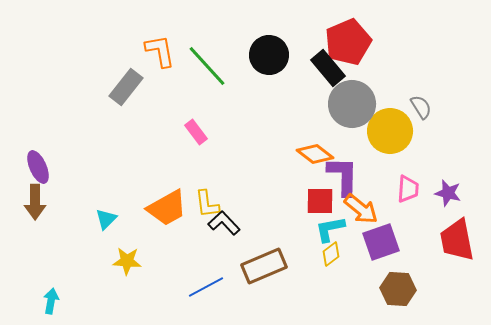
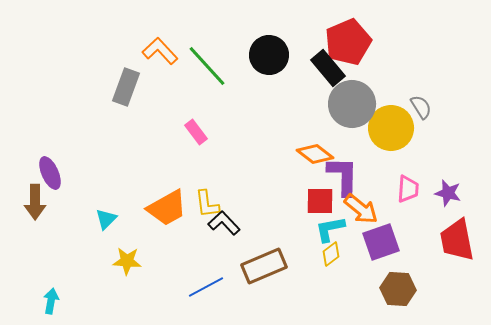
orange L-shape: rotated 33 degrees counterclockwise
gray rectangle: rotated 18 degrees counterclockwise
yellow circle: moved 1 px right, 3 px up
purple ellipse: moved 12 px right, 6 px down
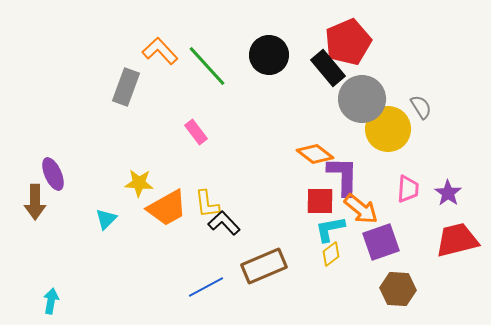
gray circle: moved 10 px right, 5 px up
yellow circle: moved 3 px left, 1 px down
purple ellipse: moved 3 px right, 1 px down
purple star: rotated 20 degrees clockwise
red trapezoid: rotated 87 degrees clockwise
yellow star: moved 12 px right, 78 px up
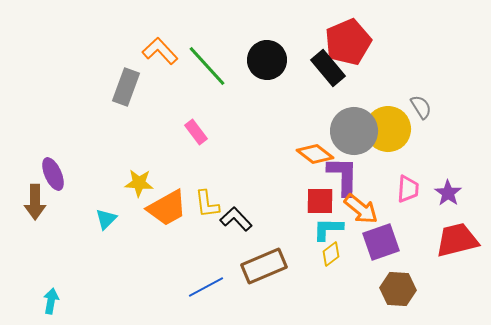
black circle: moved 2 px left, 5 px down
gray circle: moved 8 px left, 32 px down
black L-shape: moved 12 px right, 4 px up
cyan L-shape: moved 2 px left; rotated 12 degrees clockwise
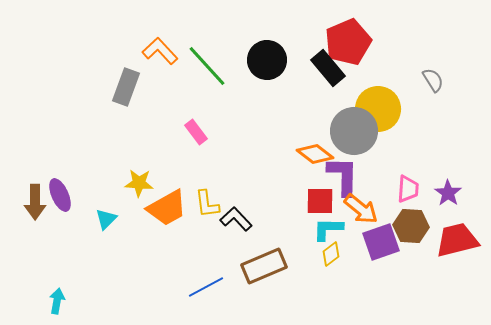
gray semicircle: moved 12 px right, 27 px up
yellow circle: moved 10 px left, 20 px up
purple ellipse: moved 7 px right, 21 px down
brown hexagon: moved 13 px right, 63 px up
cyan arrow: moved 6 px right
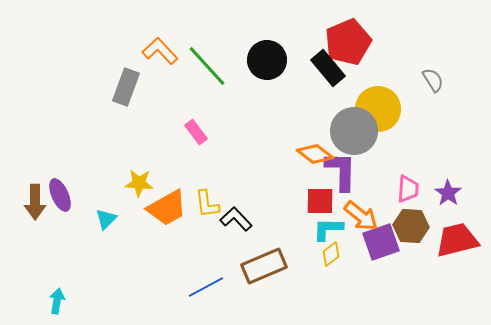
purple L-shape: moved 2 px left, 5 px up
orange arrow: moved 7 px down
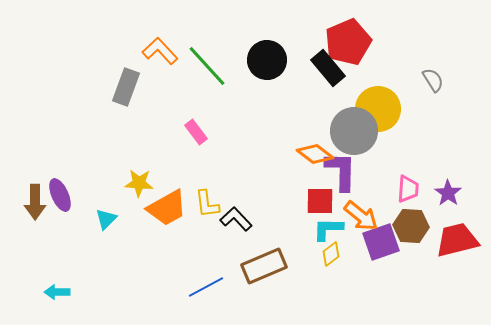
cyan arrow: moved 9 px up; rotated 100 degrees counterclockwise
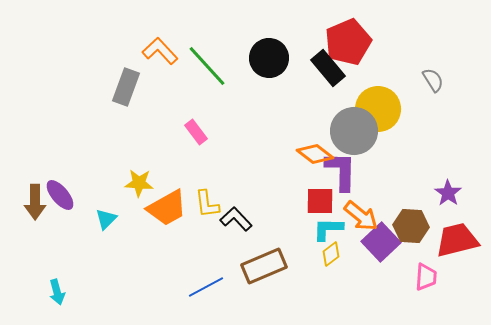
black circle: moved 2 px right, 2 px up
pink trapezoid: moved 18 px right, 88 px down
purple ellipse: rotated 16 degrees counterclockwise
purple square: rotated 24 degrees counterclockwise
cyan arrow: rotated 105 degrees counterclockwise
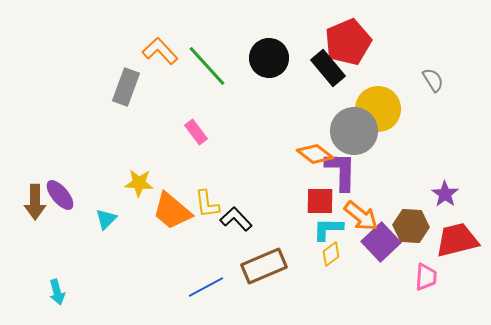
purple star: moved 3 px left, 1 px down
orange trapezoid: moved 5 px right, 3 px down; rotated 69 degrees clockwise
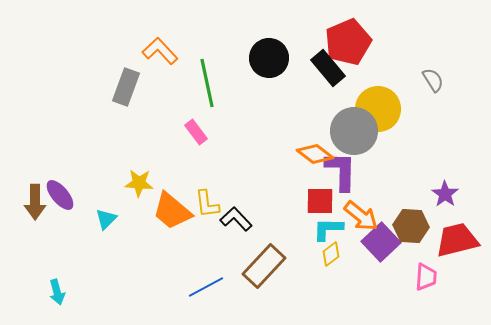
green line: moved 17 px down; rotated 30 degrees clockwise
brown rectangle: rotated 24 degrees counterclockwise
